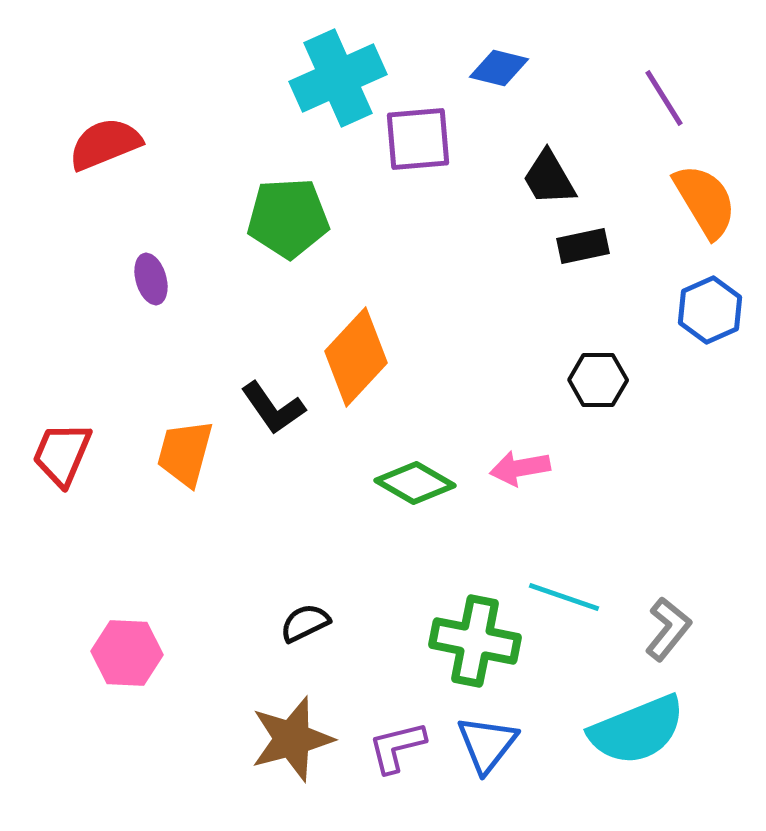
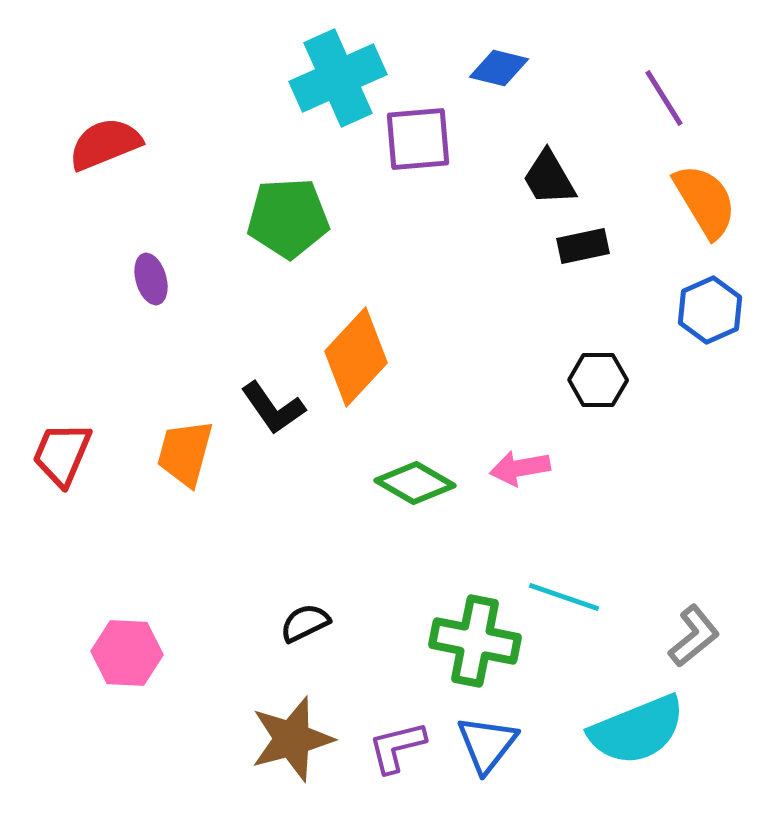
gray L-shape: moved 26 px right, 7 px down; rotated 12 degrees clockwise
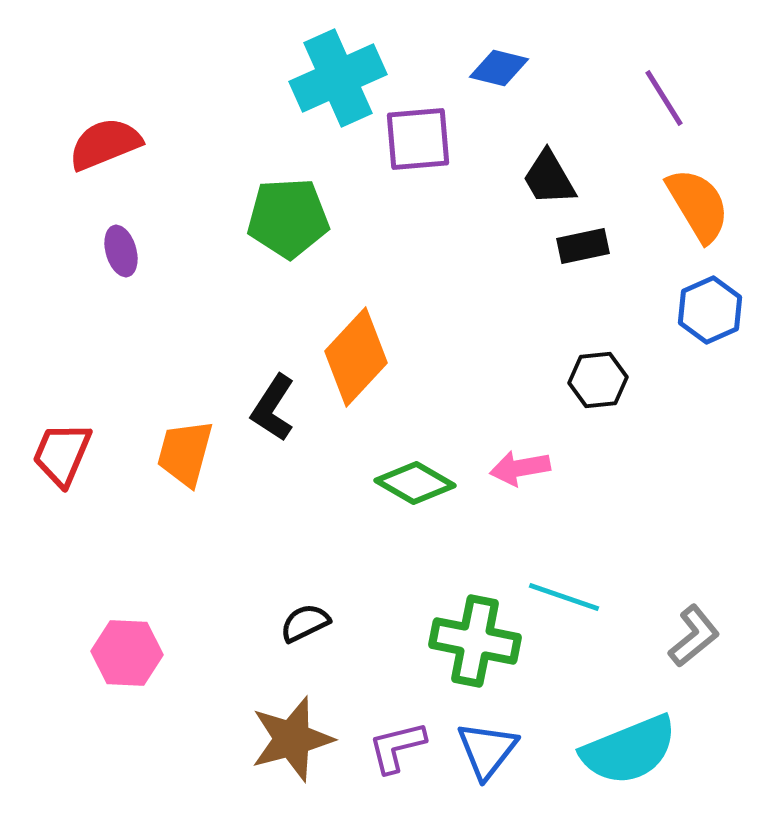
orange semicircle: moved 7 px left, 4 px down
purple ellipse: moved 30 px left, 28 px up
black hexagon: rotated 6 degrees counterclockwise
black L-shape: rotated 68 degrees clockwise
cyan semicircle: moved 8 px left, 20 px down
blue triangle: moved 6 px down
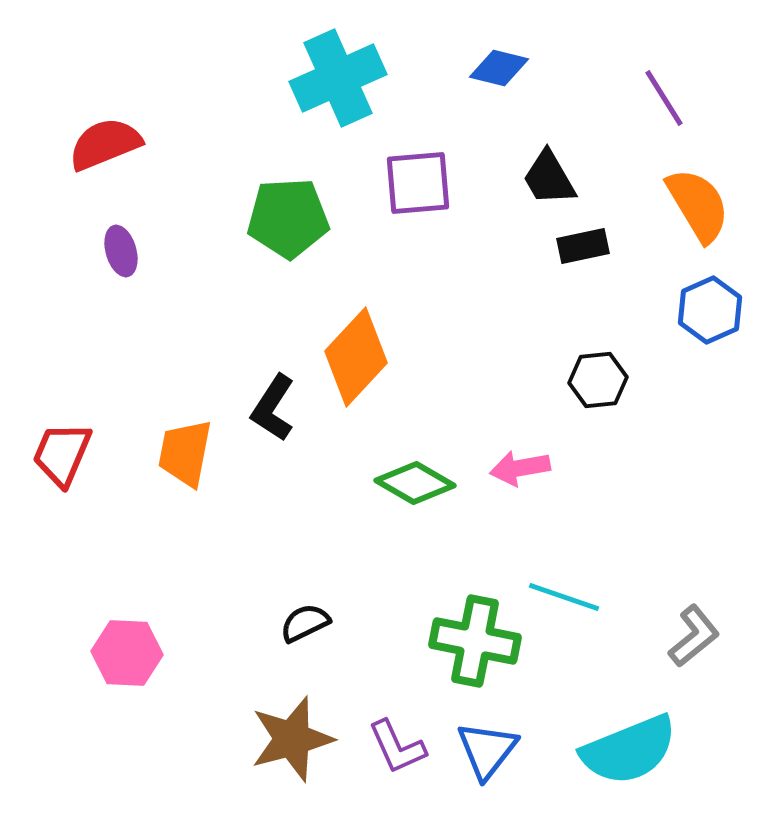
purple square: moved 44 px down
orange trapezoid: rotated 4 degrees counterclockwise
purple L-shape: rotated 100 degrees counterclockwise
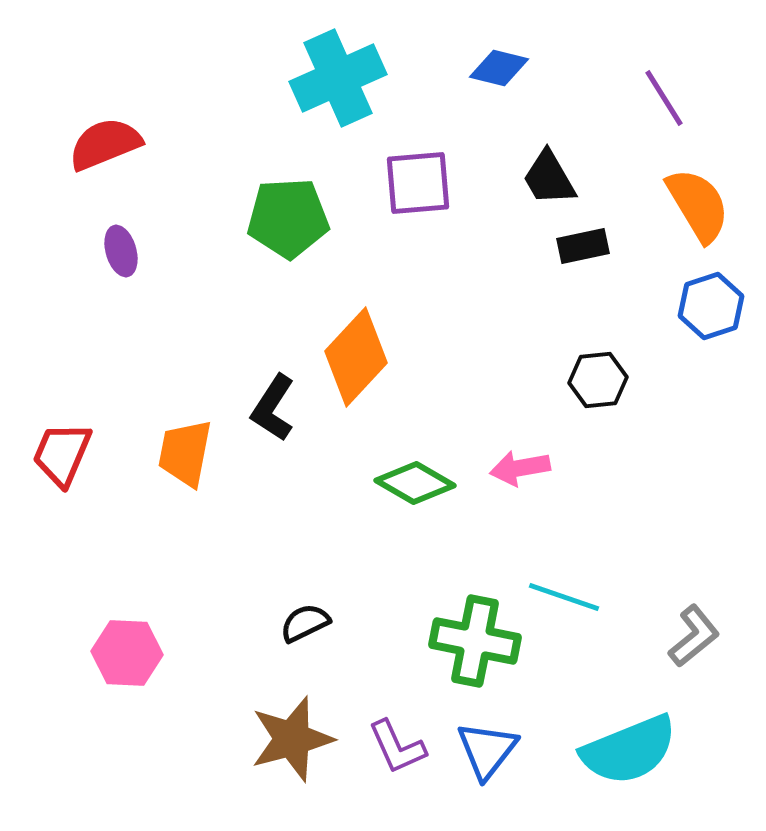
blue hexagon: moved 1 px right, 4 px up; rotated 6 degrees clockwise
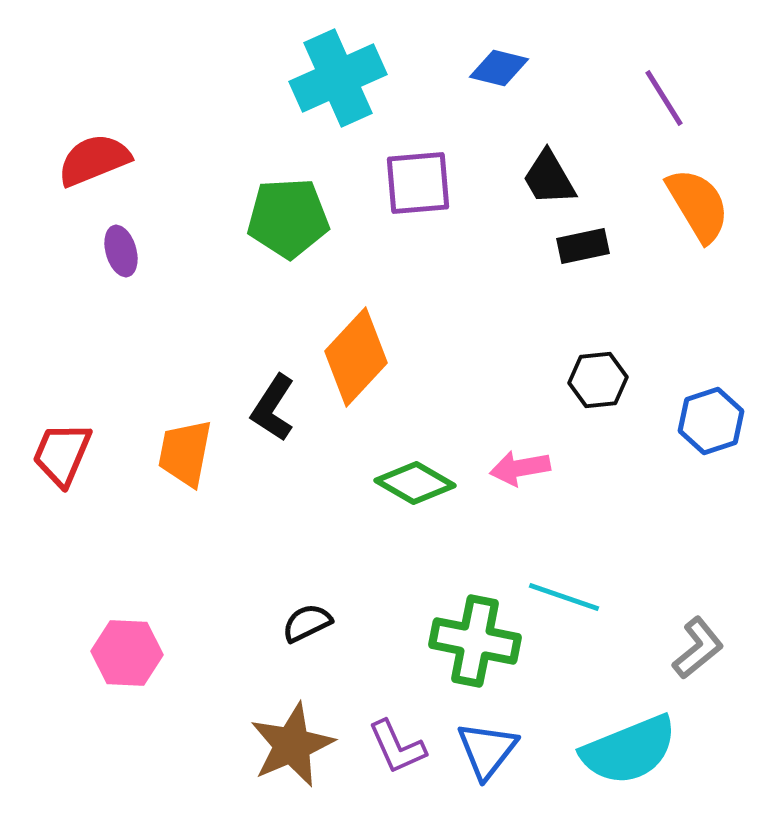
red semicircle: moved 11 px left, 16 px down
blue hexagon: moved 115 px down
black semicircle: moved 2 px right
gray L-shape: moved 4 px right, 12 px down
brown star: moved 6 px down; rotated 8 degrees counterclockwise
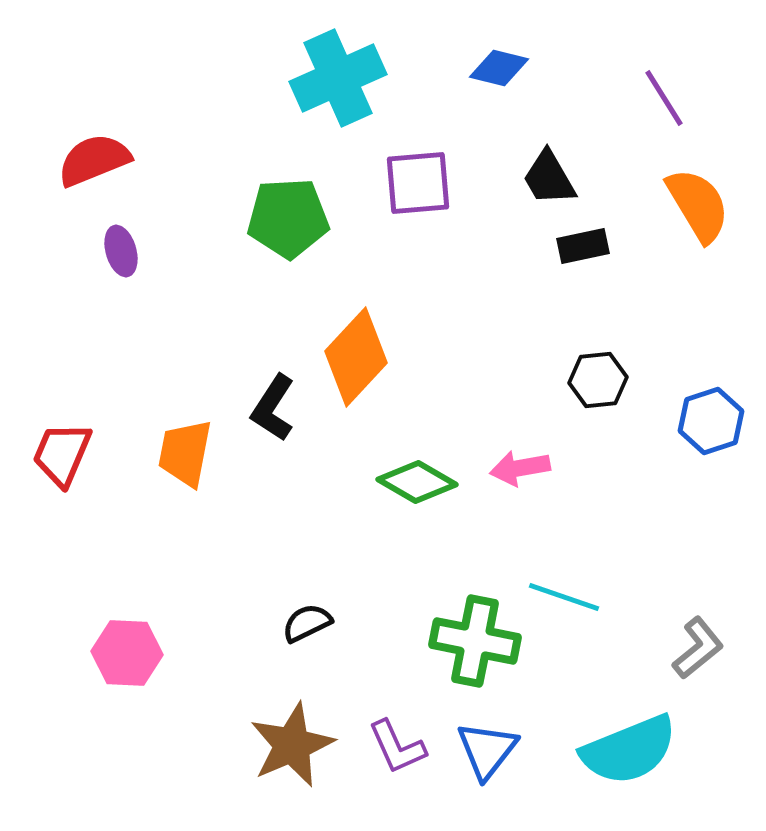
green diamond: moved 2 px right, 1 px up
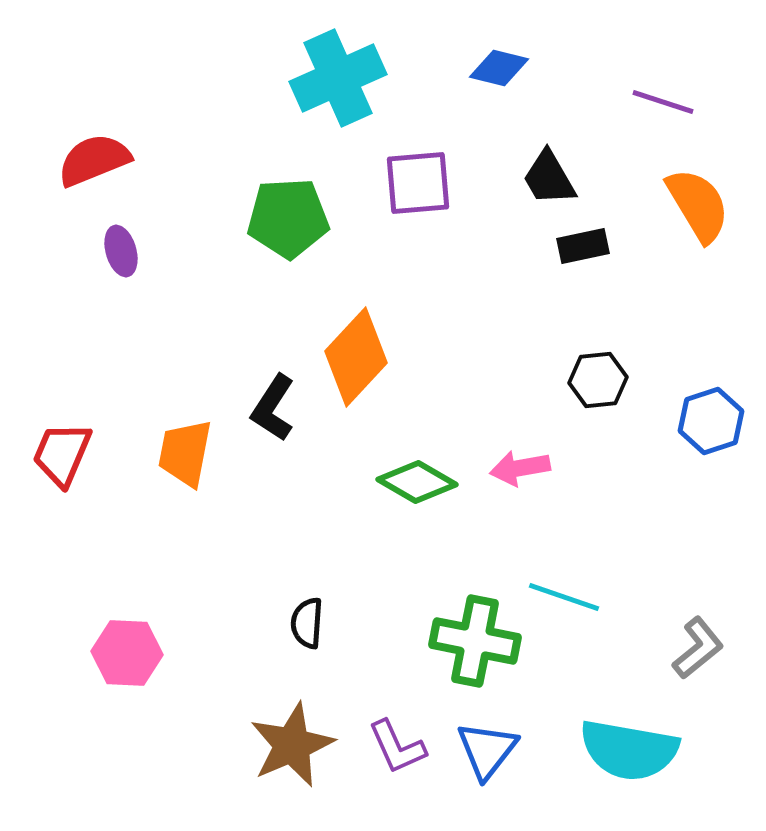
purple line: moved 1 px left, 4 px down; rotated 40 degrees counterclockwise
black semicircle: rotated 60 degrees counterclockwise
cyan semicircle: rotated 32 degrees clockwise
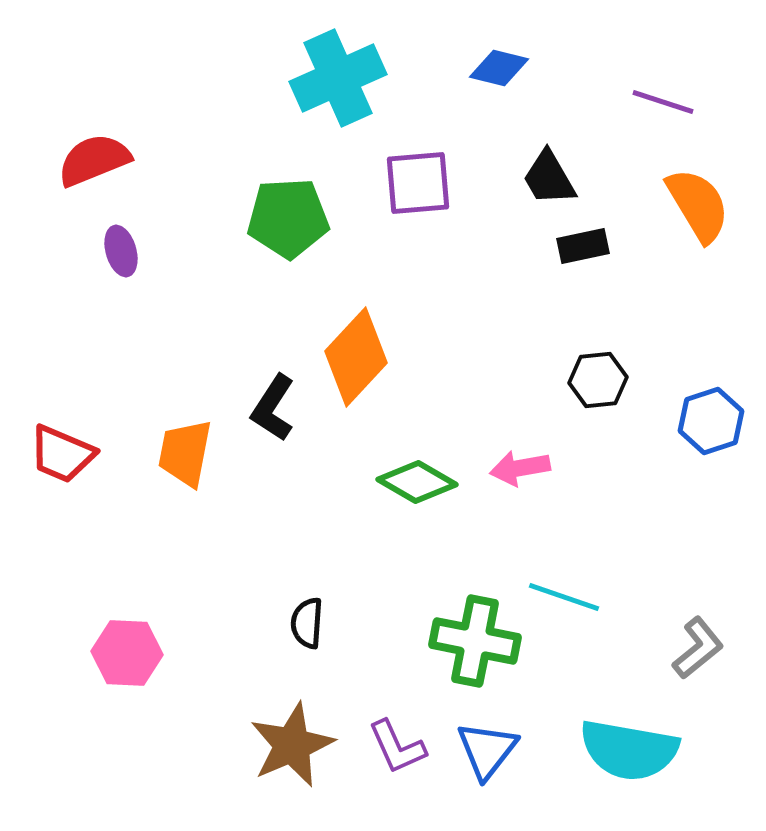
red trapezoid: rotated 90 degrees counterclockwise
